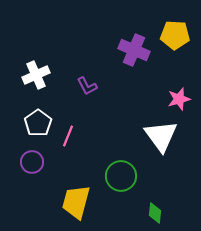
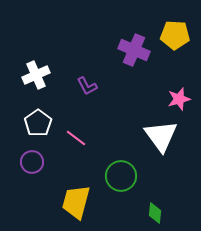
pink line: moved 8 px right, 2 px down; rotated 75 degrees counterclockwise
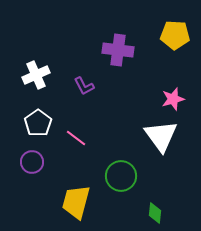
purple cross: moved 16 px left; rotated 16 degrees counterclockwise
purple L-shape: moved 3 px left
pink star: moved 6 px left
